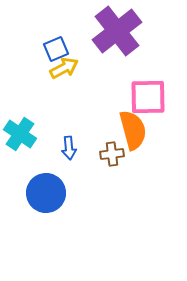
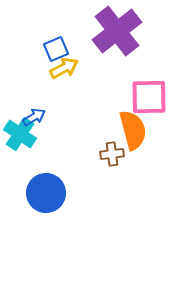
pink square: moved 1 px right
blue arrow: moved 35 px left, 31 px up; rotated 115 degrees counterclockwise
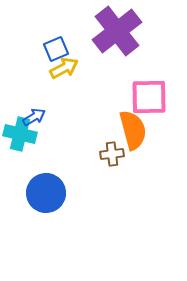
cyan cross: rotated 20 degrees counterclockwise
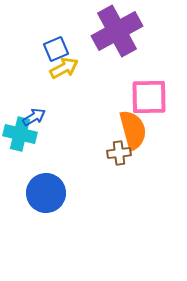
purple cross: rotated 9 degrees clockwise
brown cross: moved 7 px right, 1 px up
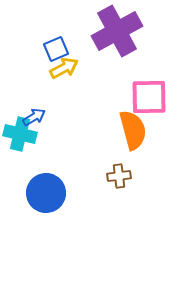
brown cross: moved 23 px down
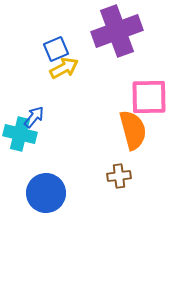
purple cross: rotated 9 degrees clockwise
blue arrow: rotated 20 degrees counterclockwise
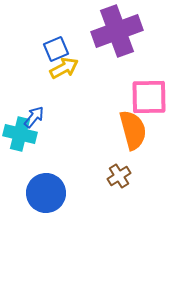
brown cross: rotated 25 degrees counterclockwise
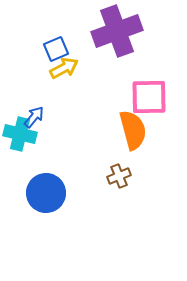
brown cross: rotated 10 degrees clockwise
